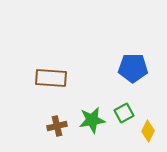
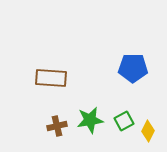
green square: moved 8 px down
green star: moved 2 px left
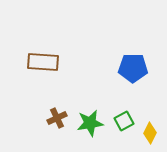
brown rectangle: moved 8 px left, 16 px up
green star: moved 3 px down
brown cross: moved 8 px up; rotated 12 degrees counterclockwise
yellow diamond: moved 2 px right, 2 px down
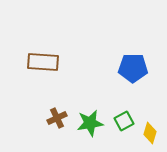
yellow diamond: rotated 10 degrees counterclockwise
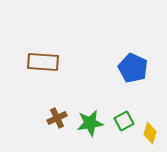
blue pentagon: rotated 24 degrees clockwise
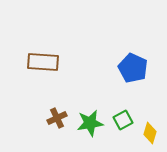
green square: moved 1 px left, 1 px up
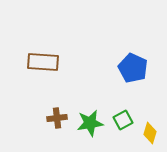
brown cross: rotated 18 degrees clockwise
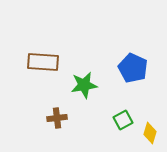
green star: moved 6 px left, 38 px up
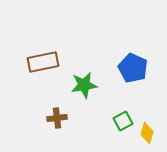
brown rectangle: rotated 16 degrees counterclockwise
green square: moved 1 px down
yellow diamond: moved 3 px left
